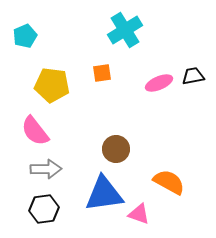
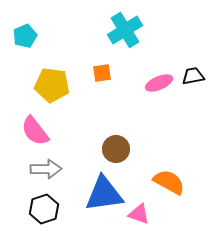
black hexagon: rotated 12 degrees counterclockwise
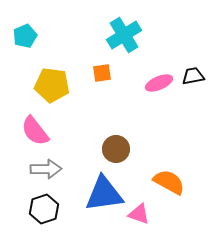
cyan cross: moved 1 px left, 5 px down
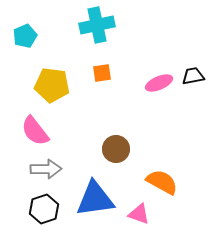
cyan cross: moved 27 px left, 10 px up; rotated 20 degrees clockwise
orange semicircle: moved 7 px left
blue triangle: moved 9 px left, 5 px down
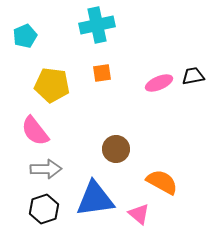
pink triangle: rotated 20 degrees clockwise
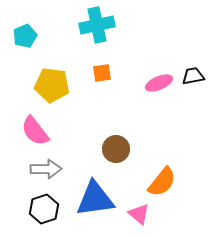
orange semicircle: rotated 100 degrees clockwise
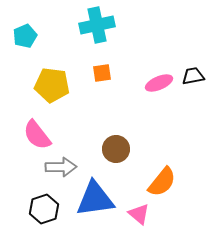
pink semicircle: moved 2 px right, 4 px down
gray arrow: moved 15 px right, 2 px up
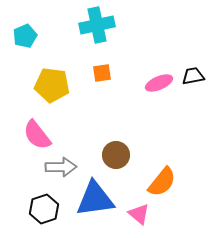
brown circle: moved 6 px down
